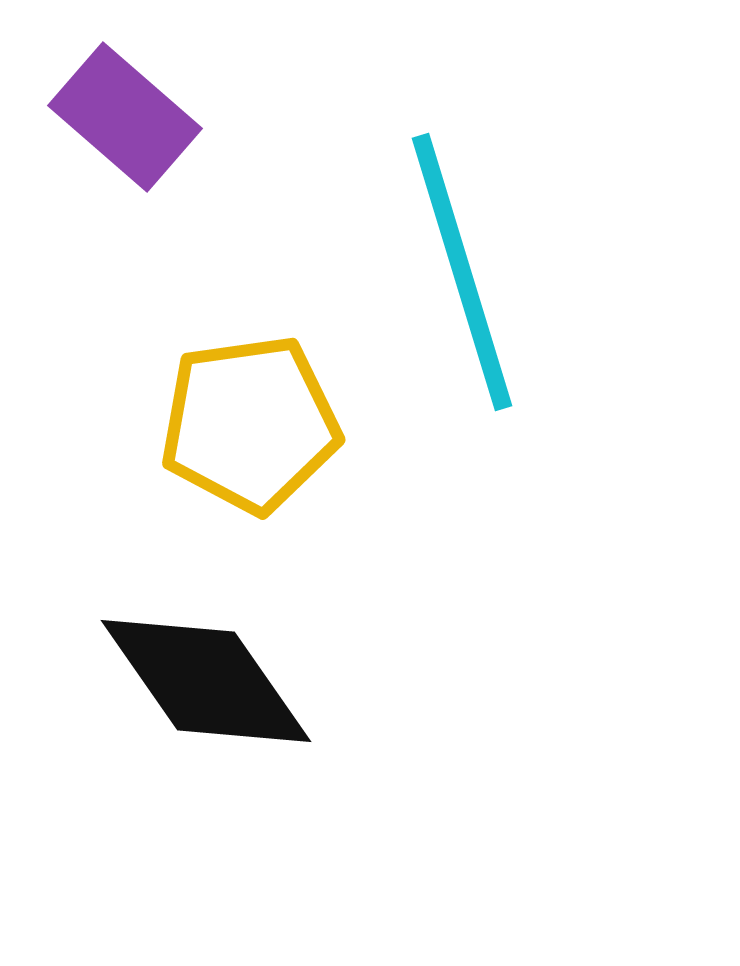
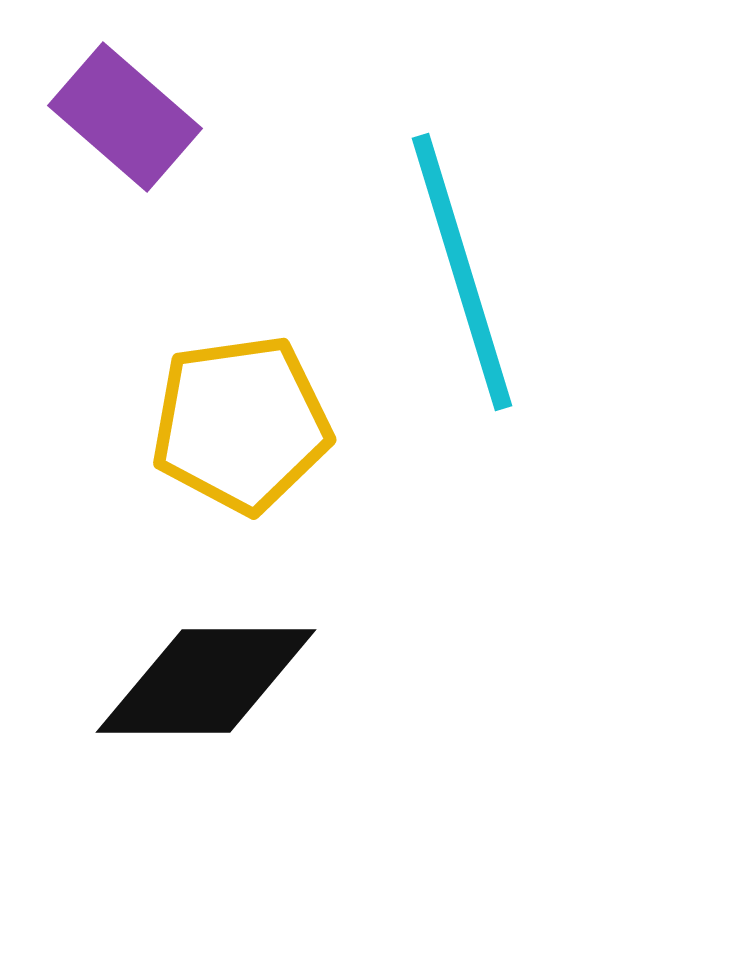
yellow pentagon: moved 9 px left
black diamond: rotated 55 degrees counterclockwise
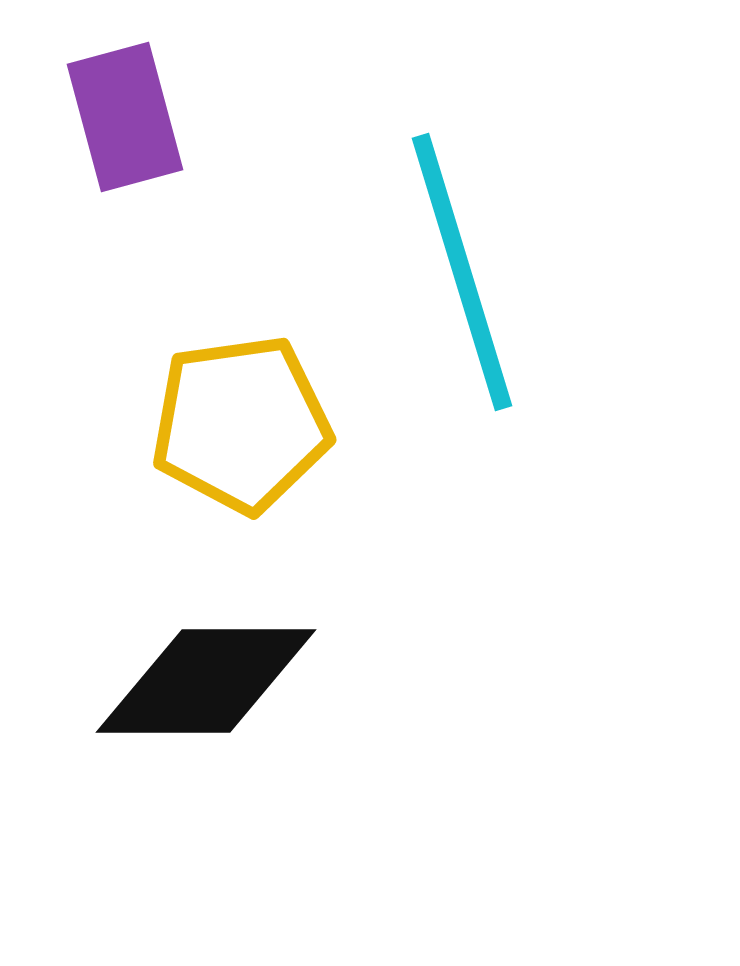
purple rectangle: rotated 34 degrees clockwise
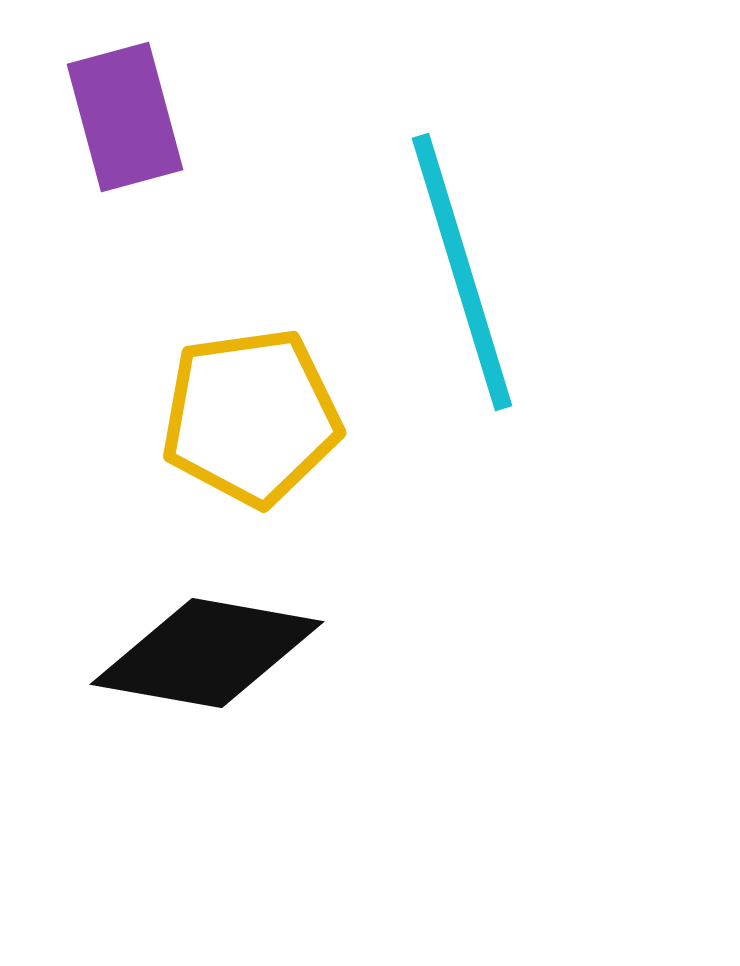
yellow pentagon: moved 10 px right, 7 px up
black diamond: moved 1 px right, 28 px up; rotated 10 degrees clockwise
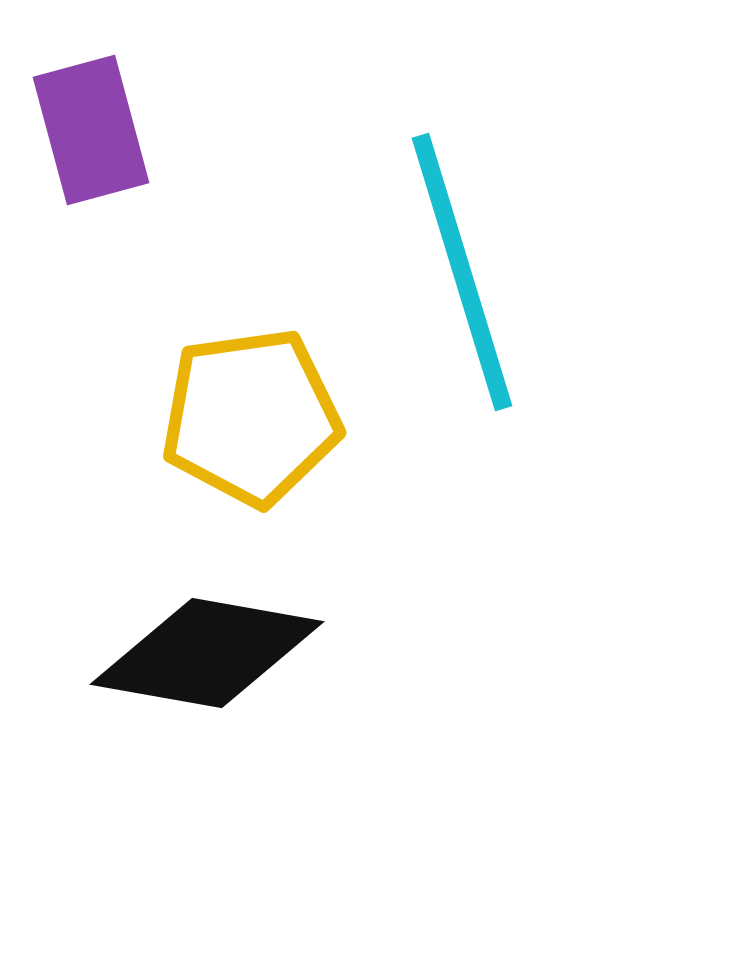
purple rectangle: moved 34 px left, 13 px down
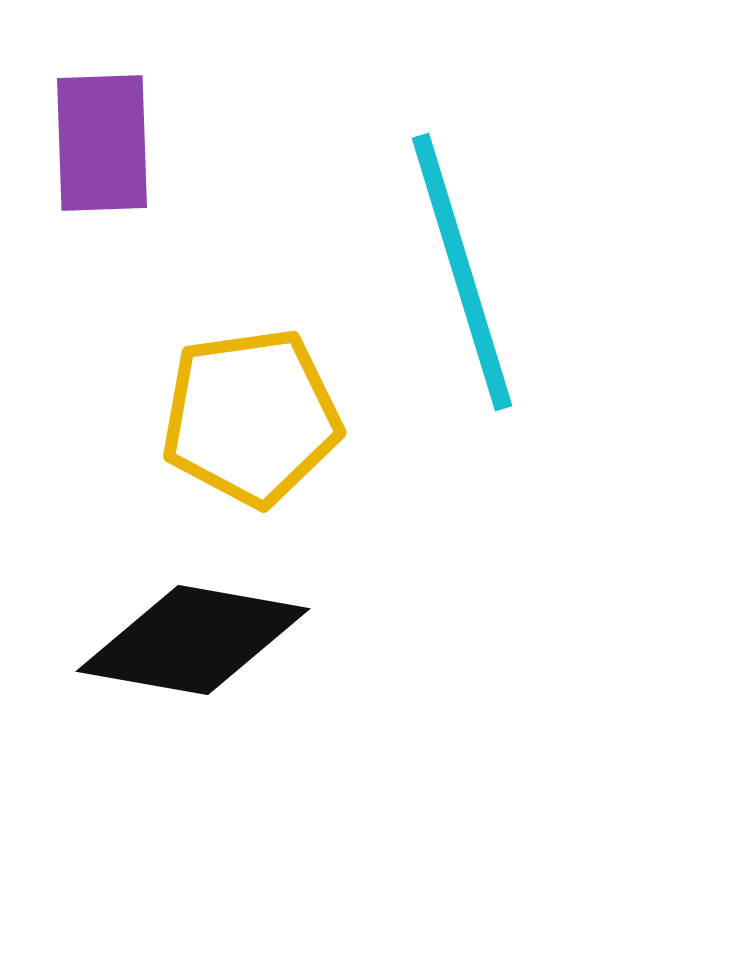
purple rectangle: moved 11 px right, 13 px down; rotated 13 degrees clockwise
black diamond: moved 14 px left, 13 px up
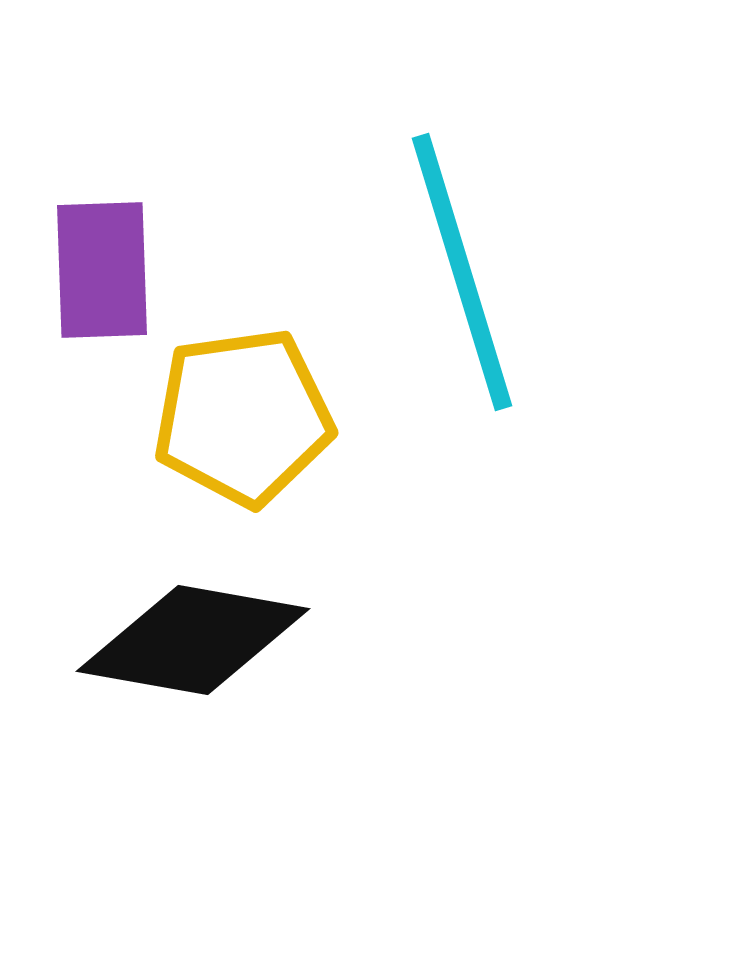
purple rectangle: moved 127 px down
yellow pentagon: moved 8 px left
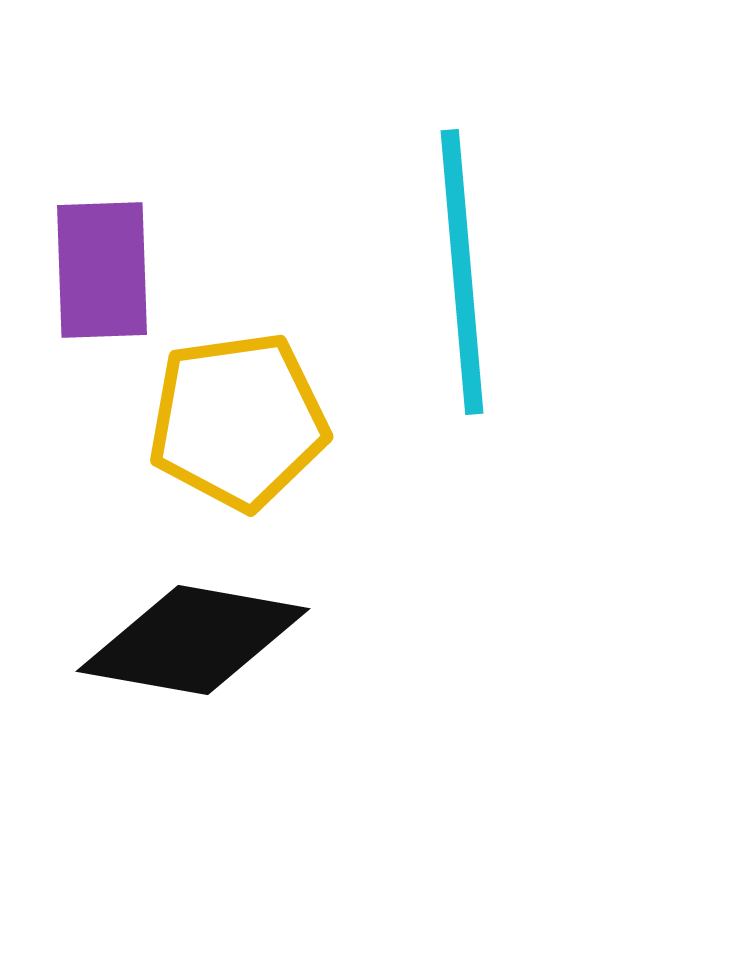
cyan line: rotated 12 degrees clockwise
yellow pentagon: moved 5 px left, 4 px down
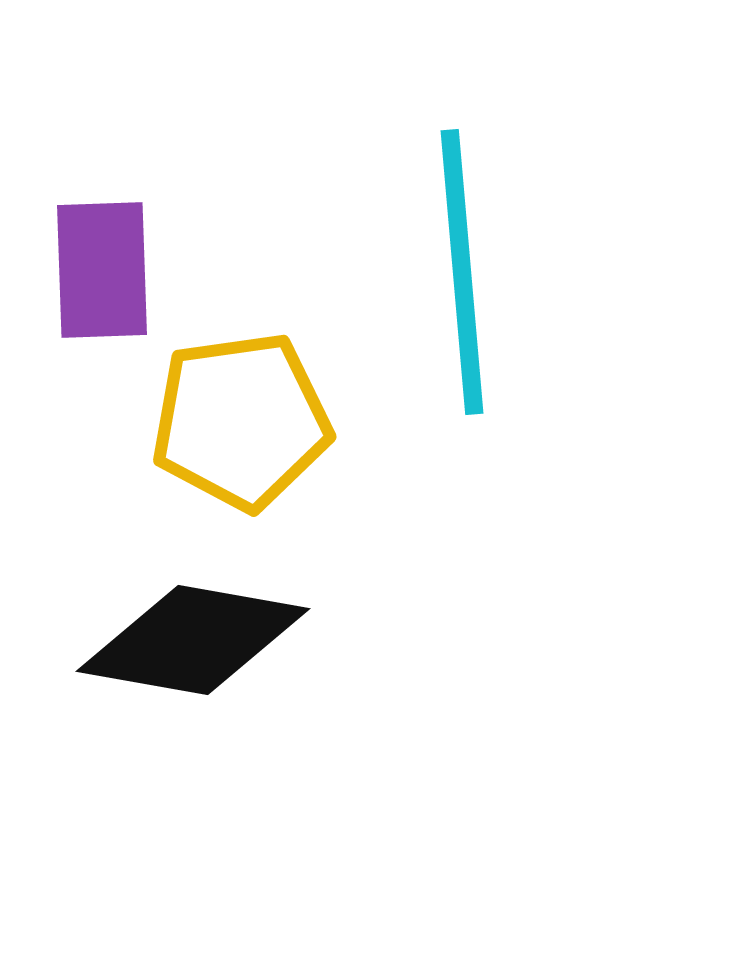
yellow pentagon: moved 3 px right
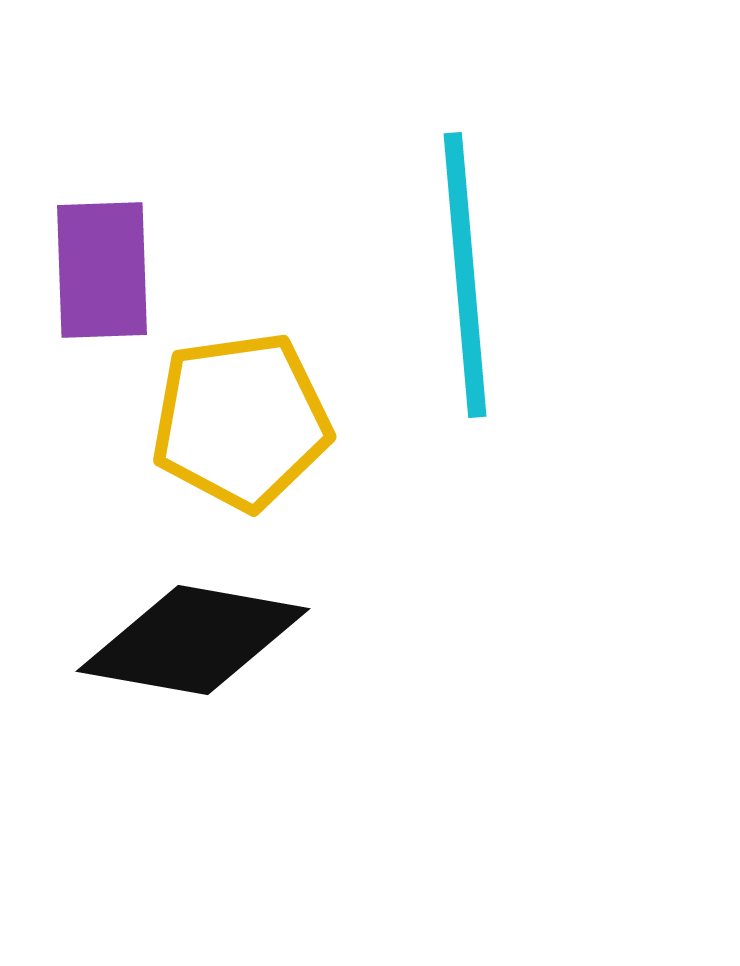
cyan line: moved 3 px right, 3 px down
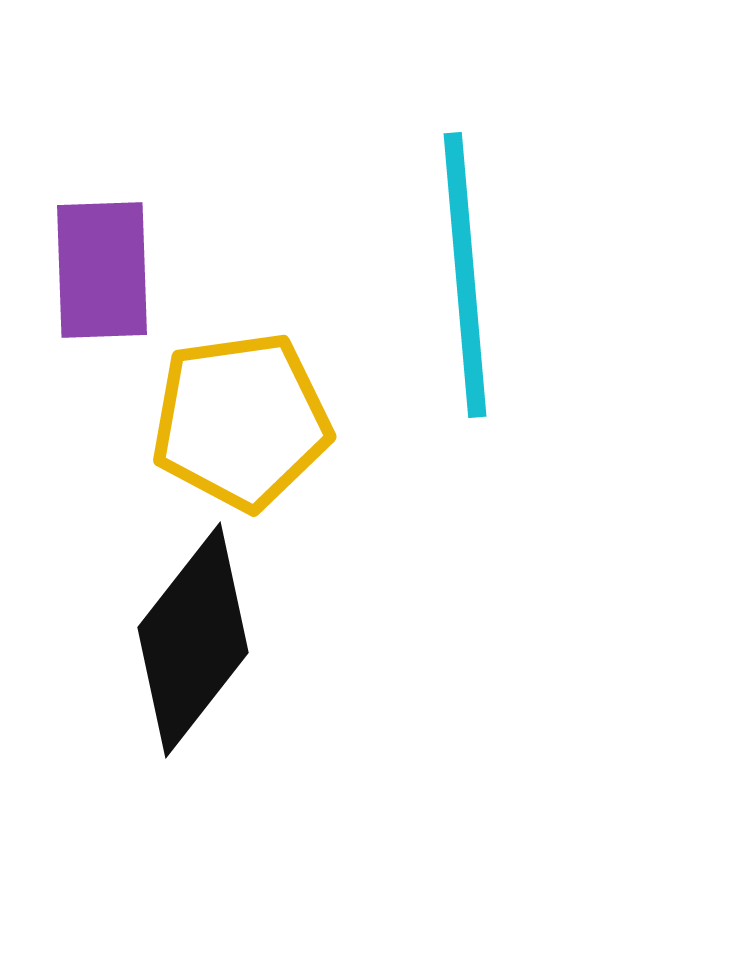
black diamond: rotated 62 degrees counterclockwise
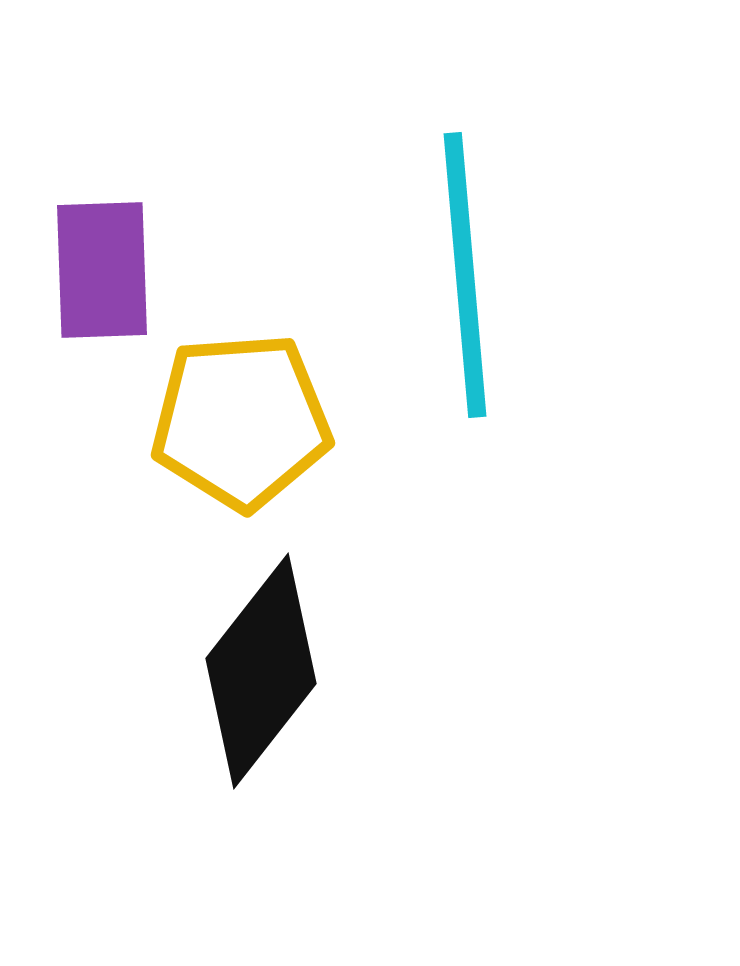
yellow pentagon: rotated 4 degrees clockwise
black diamond: moved 68 px right, 31 px down
